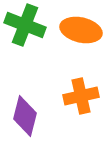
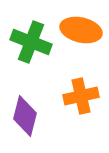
green cross: moved 6 px right, 17 px down
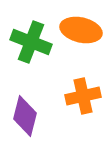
orange cross: moved 2 px right
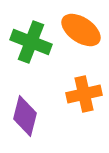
orange ellipse: rotated 21 degrees clockwise
orange cross: moved 1 px right, 2 px up
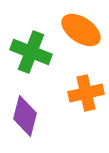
green cross: moved 10 px down
orange cross: moved 2 px right, 1 px up
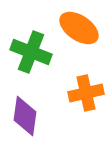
orange ellipse: moved 2 px left, 2 px up
purple diamond: rotated 6 degrees counterclockwise
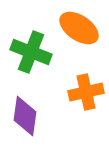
orange cross: moved 1 px up
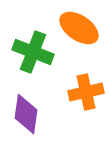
green cross: moved 2 px right
purple diamond: moved 1 px right, 2 px up
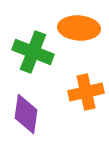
orange ellipse: rotated 30 degrees counterclockwise
